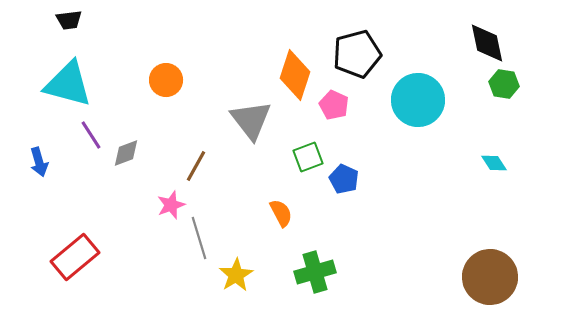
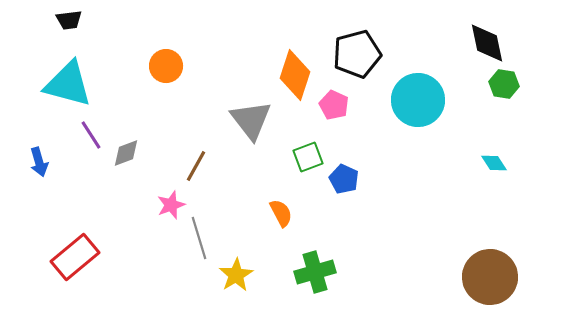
orange circle: moved 14 px up
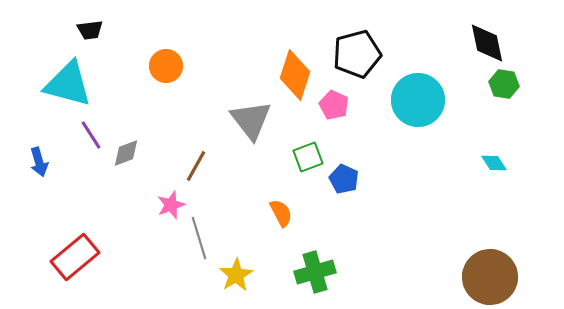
black trapezoid: moved 21 px right, 10 px down
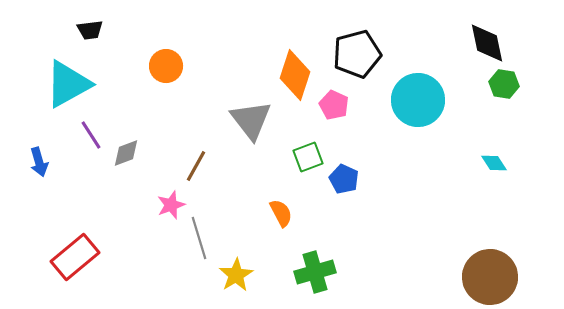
cyan triangle: rotated 44 degrees counterclockwise
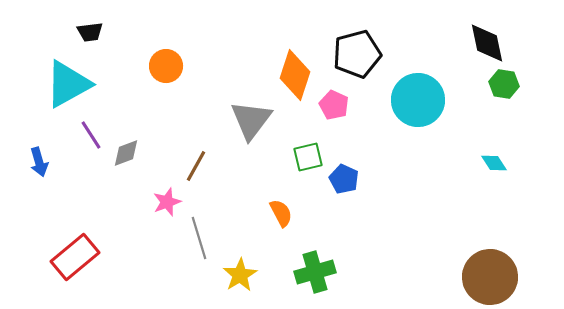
black trapezoid: moved 2 px down
gray triangle: rotated 15 degrees clockwise
green square: rotated 8 degrees clockwise
pink star: moved 4 px left, 3 px up
yellow star: moved 4 px right
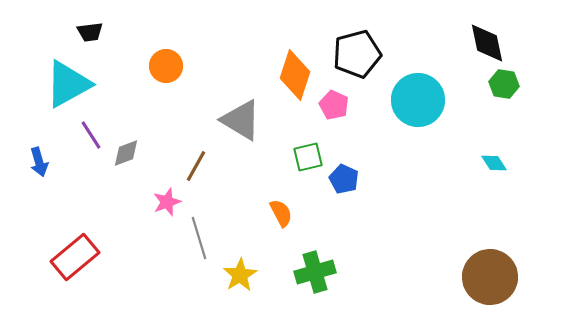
gray triangle: moved 10 px left; rotated 36 degrees counterclockwise
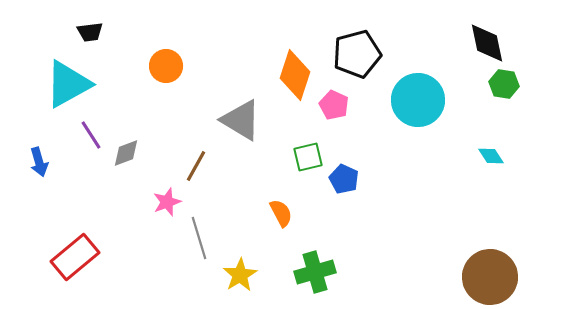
cyan diamond: moved 3 px left, 7 px up
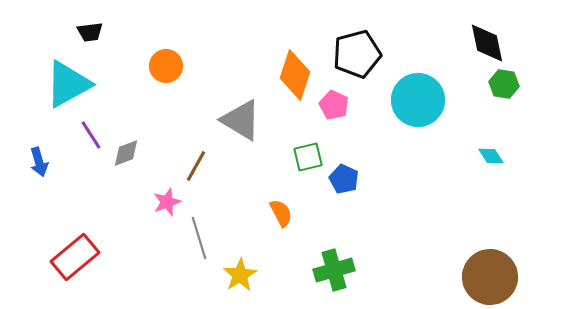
green cross: moved 19 px right, 2 px up
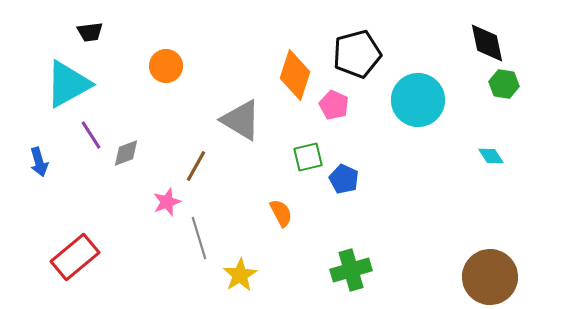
green cross: moved 17 px right
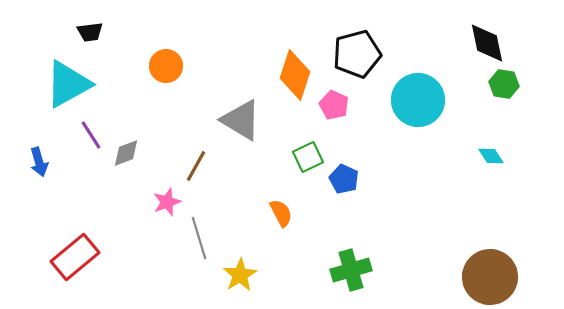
green square: rotated 12 degrees counterclockwise
